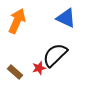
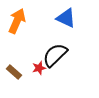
brown rectangle: moved 1 px left
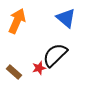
blue triangle: rotated 15 degrees clockwise
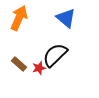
orange arrow: moved 2 px right, 3 px up
brown rectangle: moved 5 px right, 8 px up
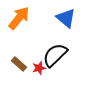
orange arrow: rotated 15 degrees clockwise
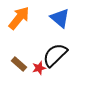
blue triangle: moved 6 px left
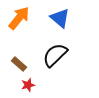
red star: moved 11 px left, 17 px down
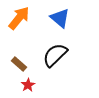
red star: rotated 16 degrees counterclockwise
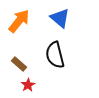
orange arrow: moved 3 px down
black semicircle: rotated 60 degrees counterclockwise
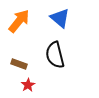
brown rectangle: rotated 21 degrees counterclockwise
